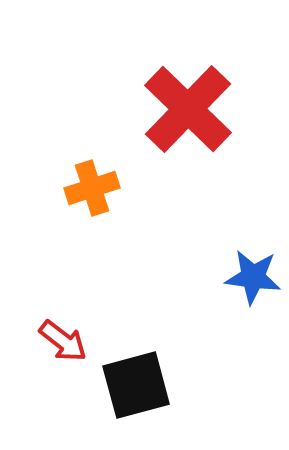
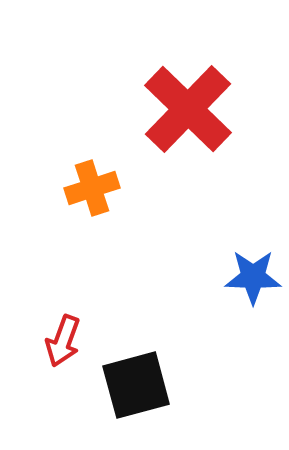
blue star: rotated 6 degrees counterclockwise
red arrow: rotated 72 degrees clockwise
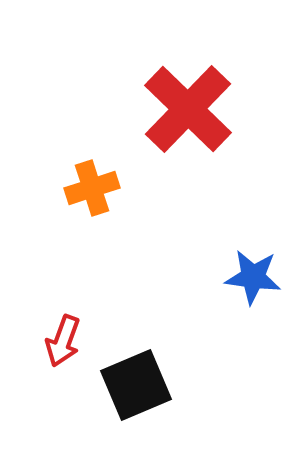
blue star: rotated 6 degrees clockwise
black square: rotated 8 degrees counterclockwise
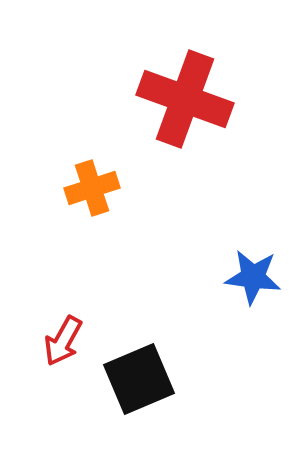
red cross: moved 3 px left, 10 px up; rotated 24 degrees counterclockwise
red arrow: rotated 9 degrees clockwise
black square: moved 3 px right, 6 px up
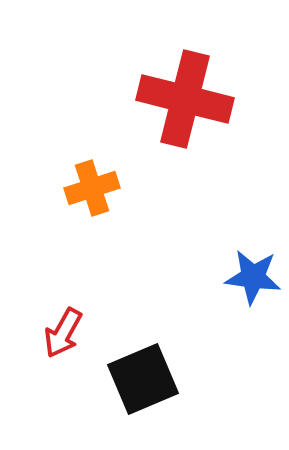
red cross: rotated 6 degrees counterclockwise
red arrow: moved 8 px up
black square: moved 4 px right
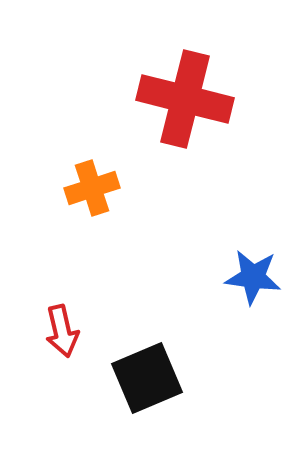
red arrow: moved 1 px left, 2 px up; rotated 42 degrees counterclockwise
black square: moved 4 px right, 1 px up
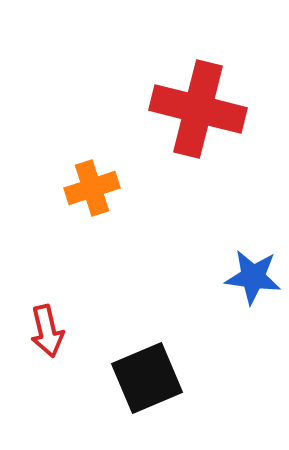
red cross: moved 13 px right, 10 px down
red arrow: moved 15 px left
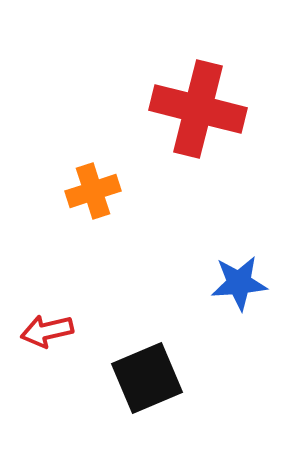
orange cross: moved 1 px right, 3 px down
blue star: moved 14 px left, 6 px down; rotated 12 degrees counterclockwise
red arrow: rotated 90 degrees clockwise
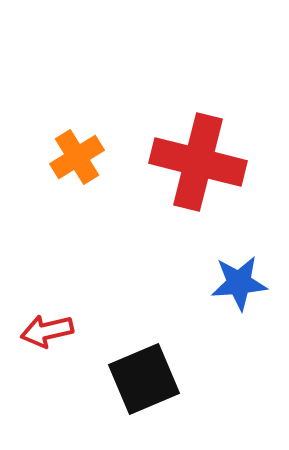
red cross: moved 53 px down
orange cross: moved 16 px left, 34 px up; rotated 14 degrees counterclockwise
black square: moved 3 px left, 1 px down
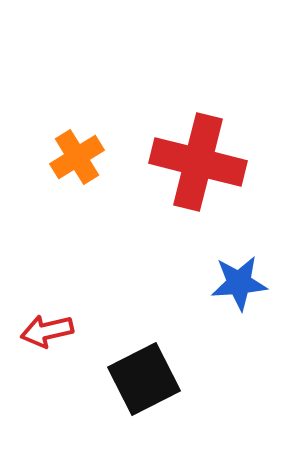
black square: rotated 4 degrees counterclockwise
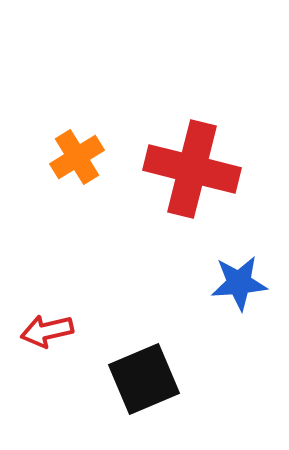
red cross: moved 6 px left, 7 px down
black square: rotated 4 degrees clockwise
